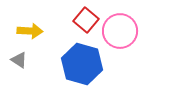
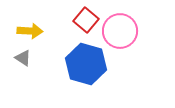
gray triangle: moved 4 px right, 2 px up
blue hexagon: moved 4 px right
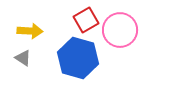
red square: rotated 20 degrees clockwise
pink circle: moved 1 px up
blue hexagon: moved 8 px left, 6 px up
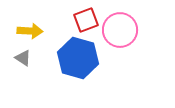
red square: rotated 10 degrees clockwise
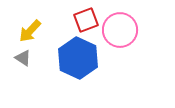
yellow arrow: rotated 130 degrees clockwise
blue hexagon: rotated 9 degrees clockwise
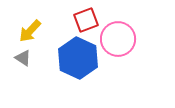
pink circle: moved 2 px left, 9 px down
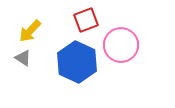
pink circle: moved 3 px right, 6 px down
blue hexagon: moved 1 px left, 4 px down
